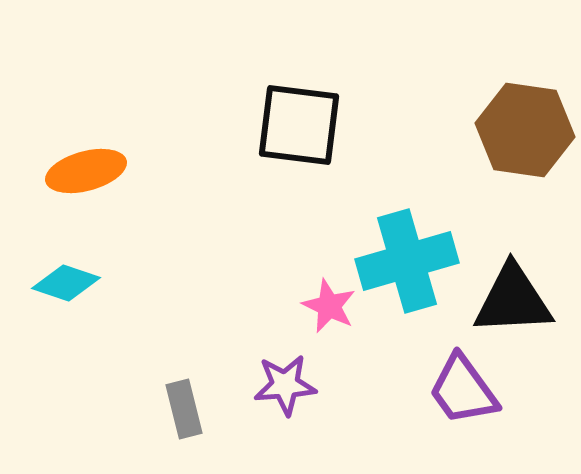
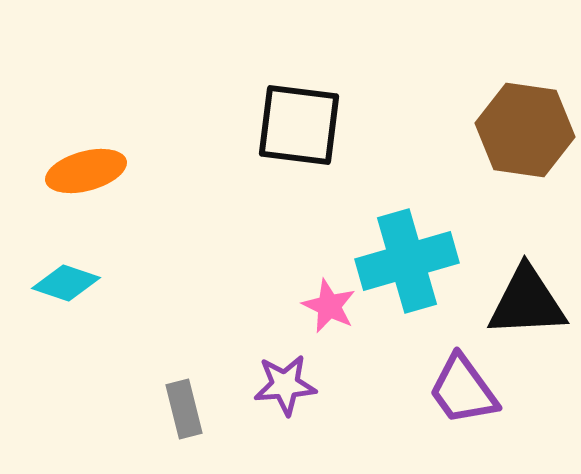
black triangle: moved 14 px right, 2 px down
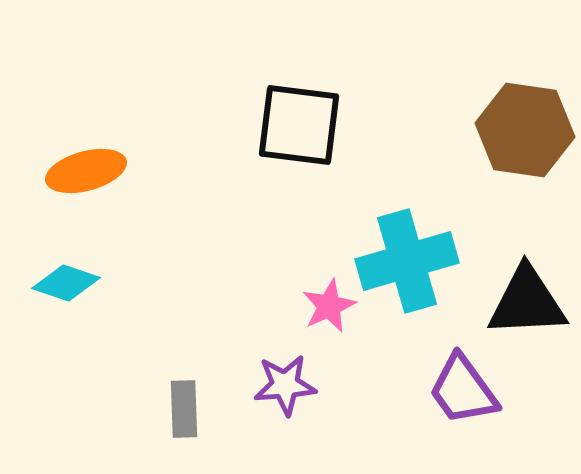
pink star: rotated 22 degrees clockwise
gray rectangle: rotated 12 degrees clockwise
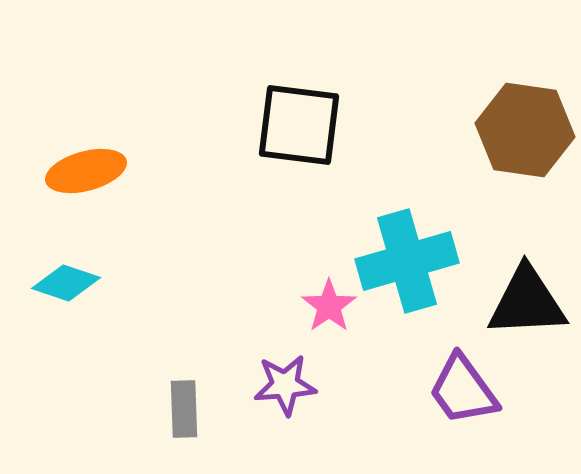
pink star: rotated 10 degrees counterclockwise
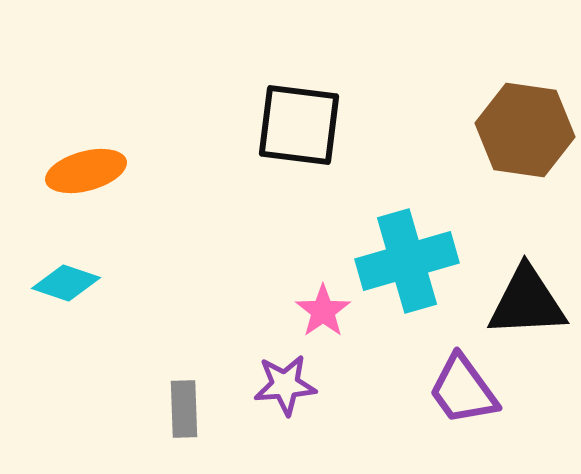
pink star: moved 6 px left, 5 px down
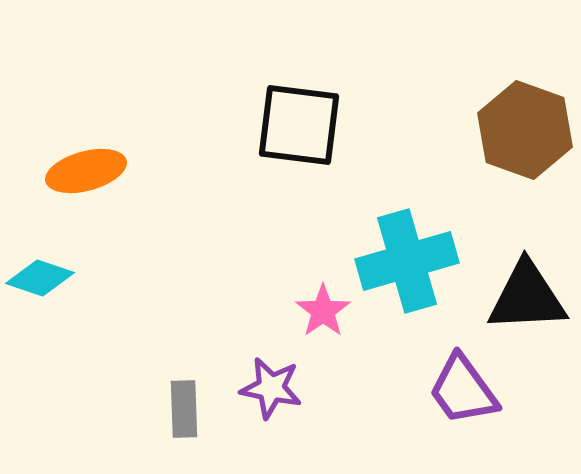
brown hexagon: rotated 12 degrees clockwise
cyan diamond: moved 26 px left, 5 px up
black triangle: moved 5 px up
purple star: moved 14 px left, 3 px down; rotated 16 degrees clockwise
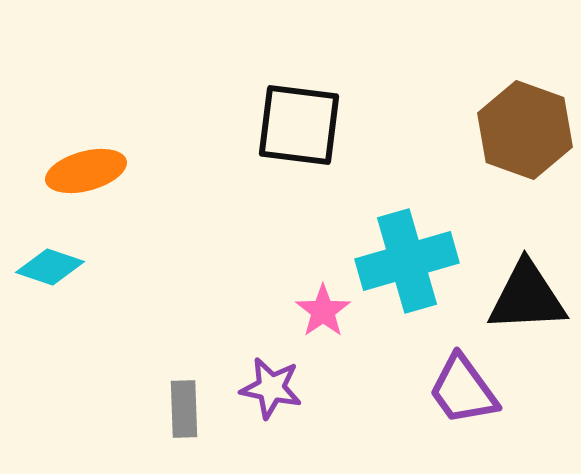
cyan diamond: moved 10 px right, 11 px up
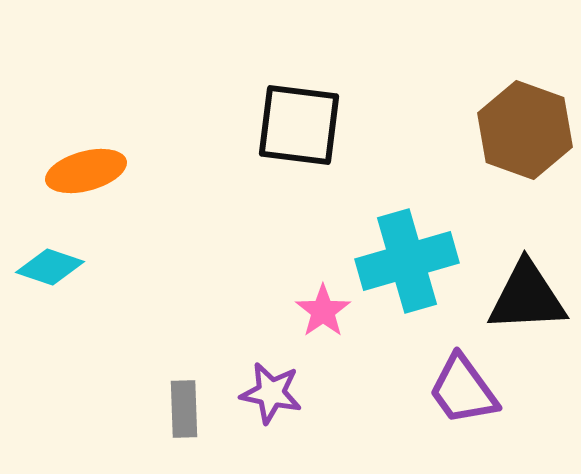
purple star: moved 5 px down
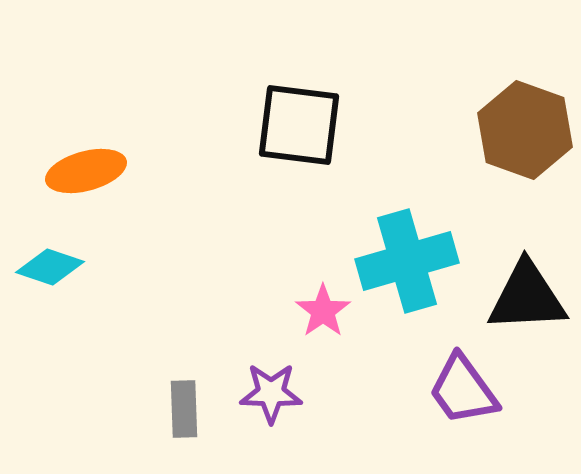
purple star: rotated 10 degrees counterclockwise
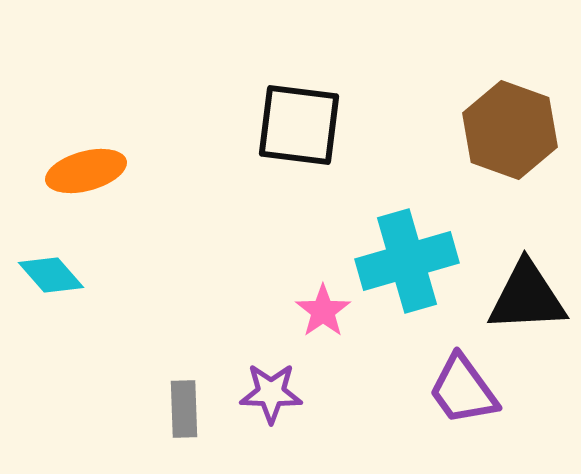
brown hexagon: moved 15 px left
cyan diamond: moved 1 px right, 8 px down; rotated 30 degrees clockwise
